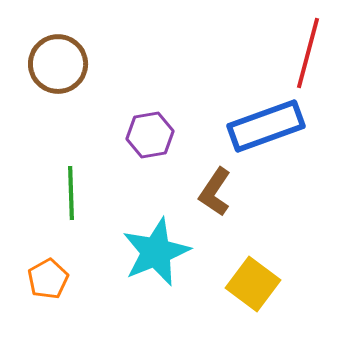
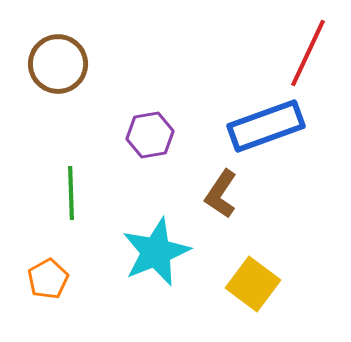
red line: rotated 10 degrees clockwise
brown L-shape: moved 6 px right, 2 px down
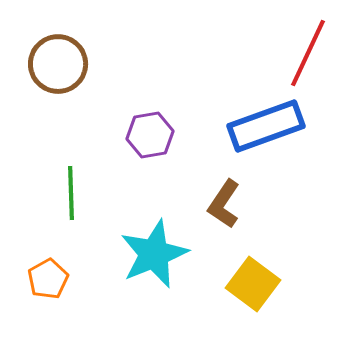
brown L-shape: moved 3 px right, 10 px down
cyan star: moved 2 px left, 2 px down
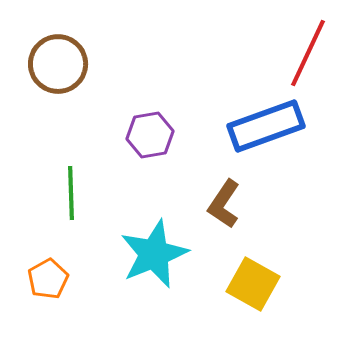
yellow square: rotated 8 degrees counterclockwise
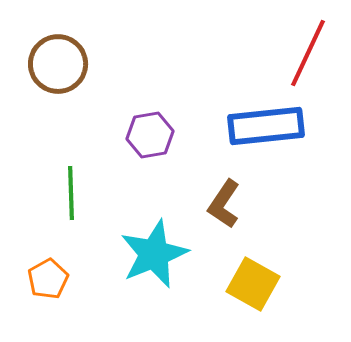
blue rectangle: rotated 14 degrees clockwise
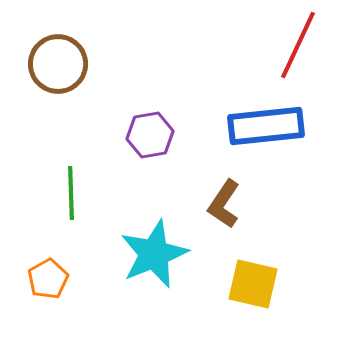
red line: moved 10 px left, 8 px up
yellow square: rotated 16 degrees counterclockwise
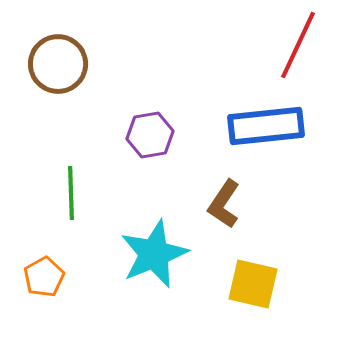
orange pentagon: moved 4 px left, 2 px up
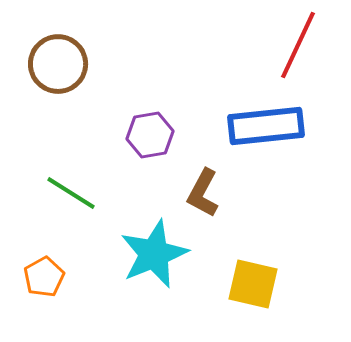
green line: rotated 56 degrees counterclockwise
brown L-shape: moved 21 px left, 11 px up; rotated 6 degrees counterclockwise
